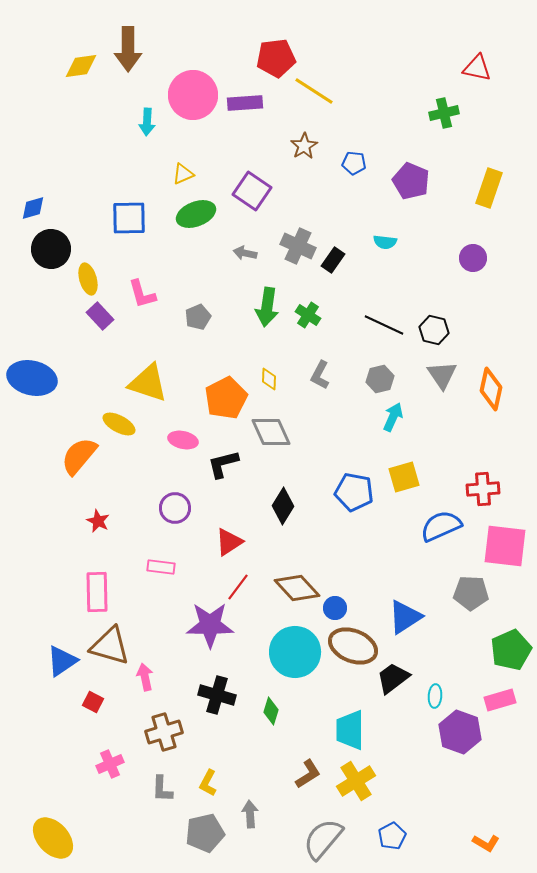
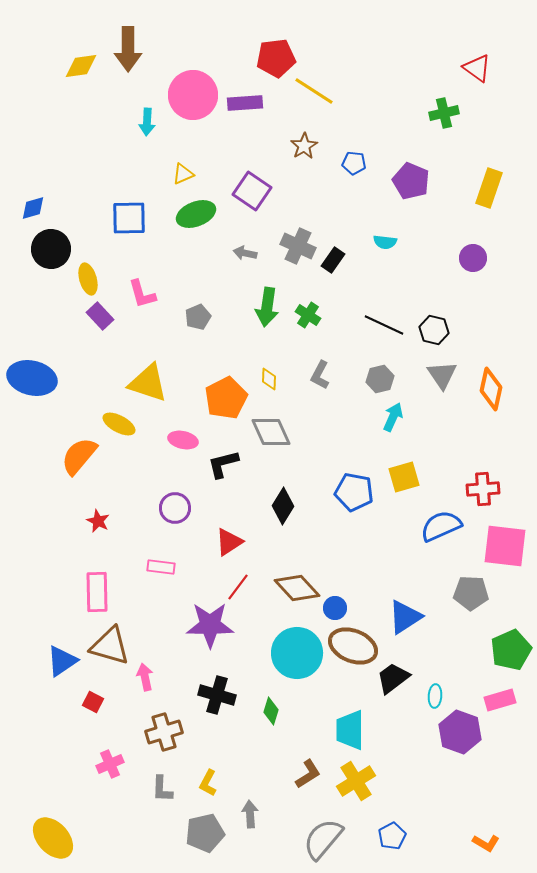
red triangle at (477, 68): rotated 24 degrees clockwise
cyan circle at (295, 652): moved 2 px right, 1 px down
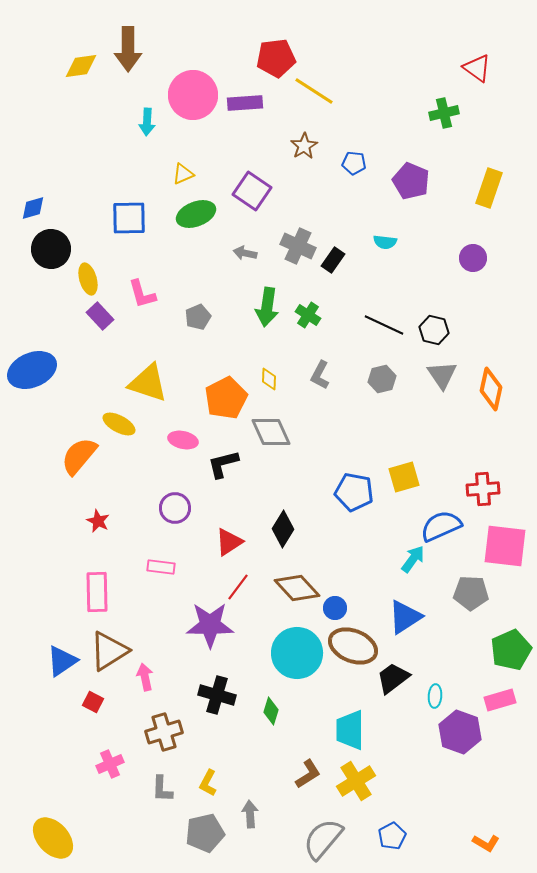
blue ellipse at (32, 378): moved 8 px up; rotated 36 degrees counterclockwise
gray hexagon at (380, 379): moved 2 px right
cyan arrow at (393, 417): moved 20 px right, 142 px down; rotated 12 degrees clockwise
black diamond at (283, 506): moved 23 px down
brown triangle at (110, 646): moved 1 px left, 5 px down; rotated 48 degrees counterclockwise
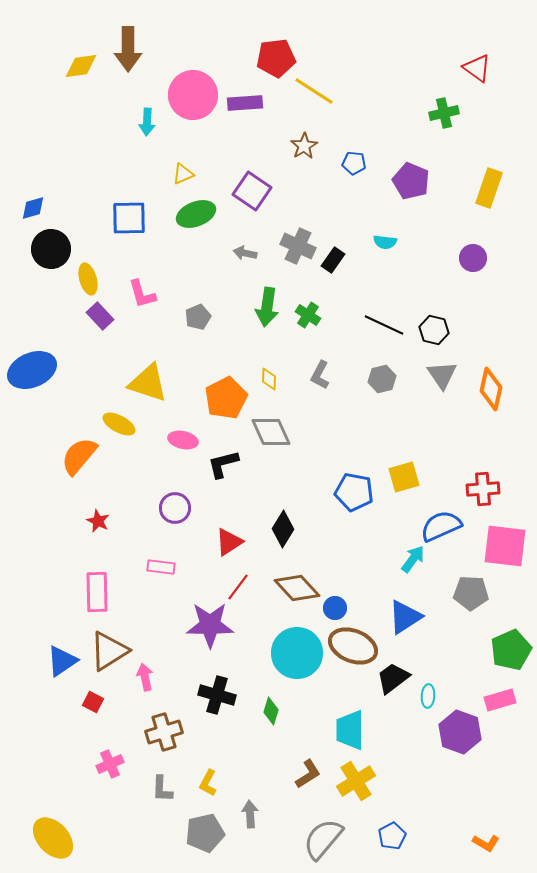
cyan ellipse at (435, 696): moved 7 px left
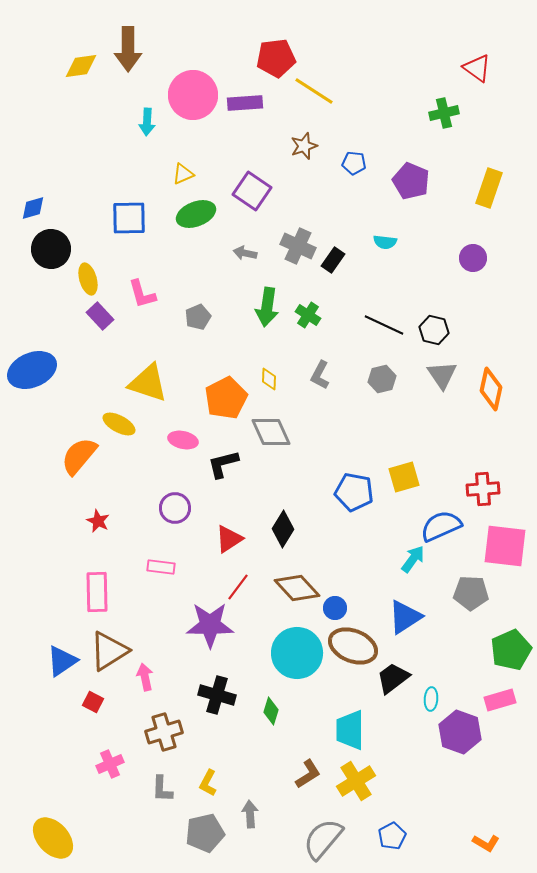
brown star at (304, 146): rotated 12 degrees clockwise
red triangle at (229, 542): moved 3 px up
cyan ellipse at (428, 696): moved 3 px right, 3 px down
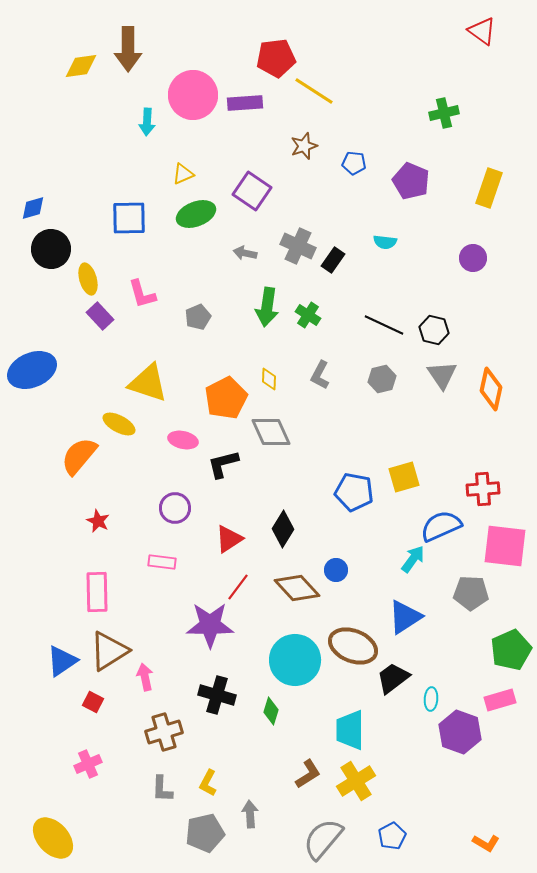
red triangle at (477, 68): moved 5 px right, 37 px up
pink rectangle at (161, 567): moved 1 px right, 5 px up
blue circle at (335, 608): moved 1 px right, 38 px up
cyan circle at (297, 653): moved 2 px left, 7 px down
pink cross at (110, 764): moved 22 px left
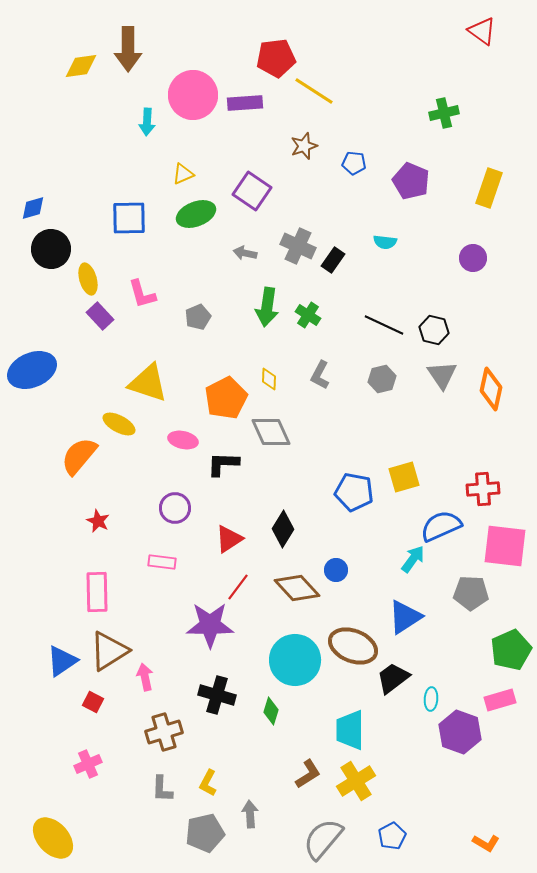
black L-shape at (223, 464): rotated 16 degrees clockwise
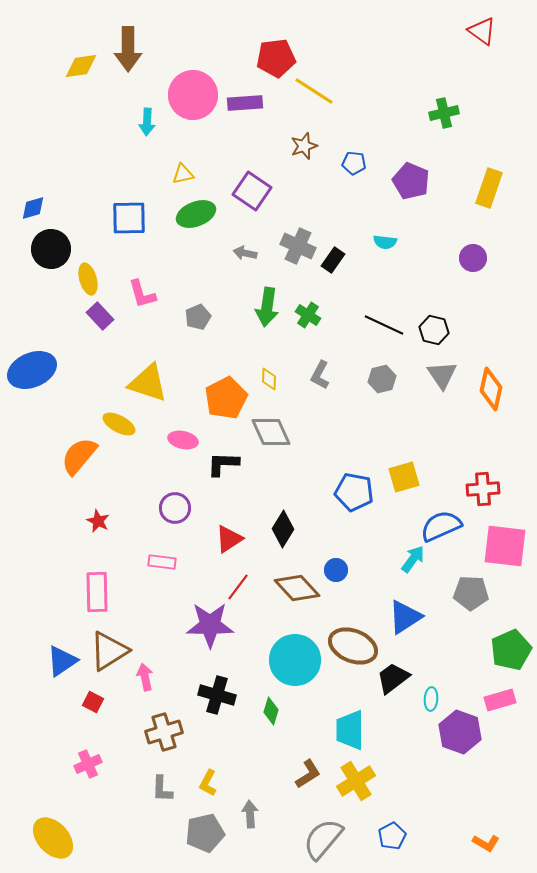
yellow triangle at (183, 174): rotated 10 degrees clockwise
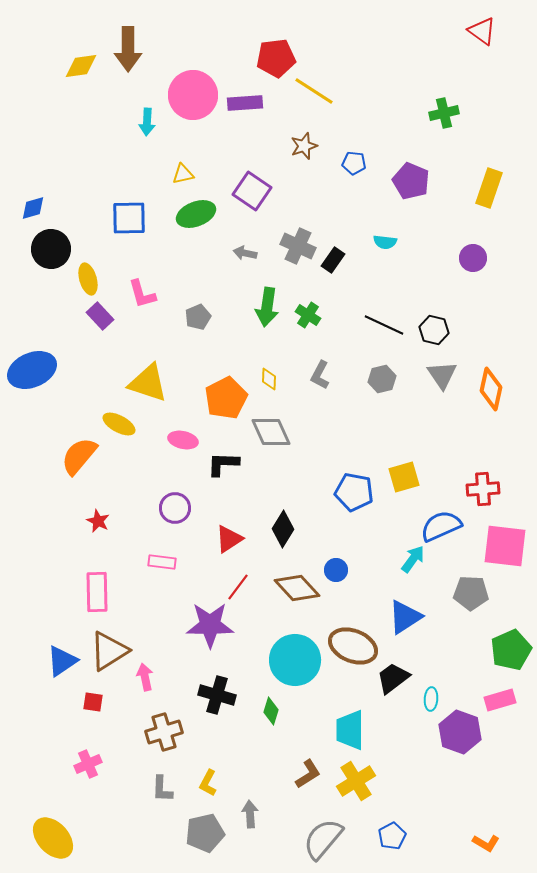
red square at (93, 702): rotated 20 degrees counterclockwise
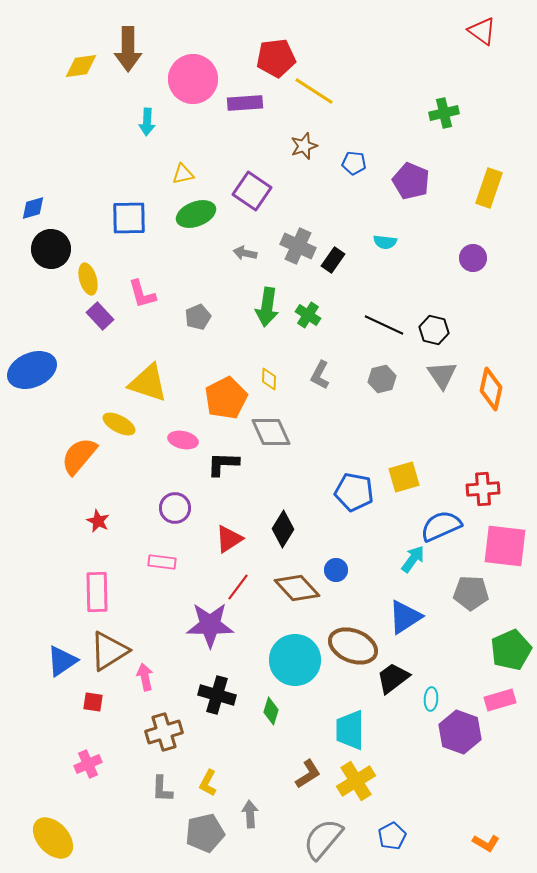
pink circle at (193, 95): moved 16 px up
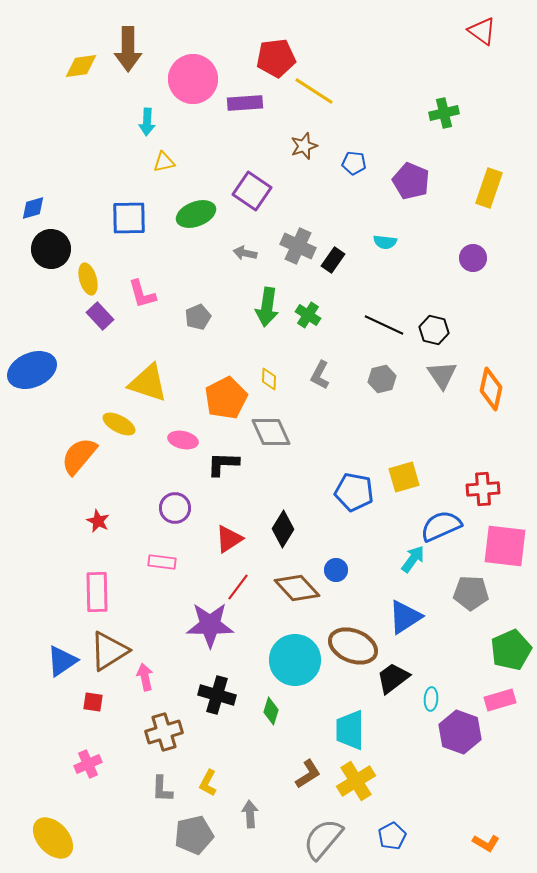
yellow triangle at (183, 174): moved 19 px left, 12 px up
gray pentagon at (205, 833): moved 11 px left, 2 px down
